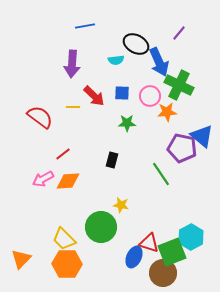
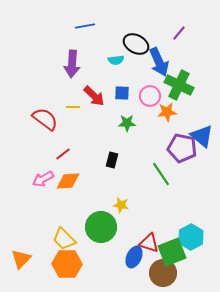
red semicircle: moved 5 px right, 2 px down
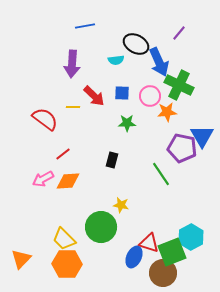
blue triangle: rotated 20 degrees clockwise
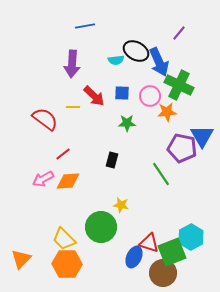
black ellipse: moved 7 px down
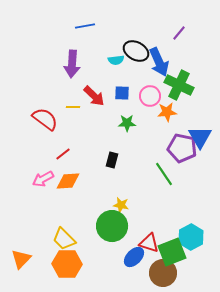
blue triangle: moved 2 px left, 1 px down
green line: moved 3 px right
green circle: moved 11 px right, 1 px up
blue ellipse: rotated 20 degrees clockwise
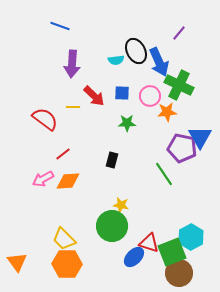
blue line: moved 25 px left; rotated 30 degrees clockwise
black ellipse: rotated 35 degrees clockwise
orange triangle: moved 4 px left, 3 px down; rotated 20 degrees counterclockwise
brown circle: moved 16 px right
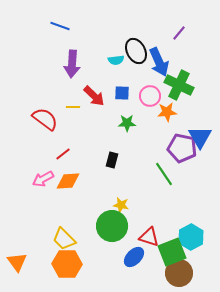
red triangle: moved 6 px up
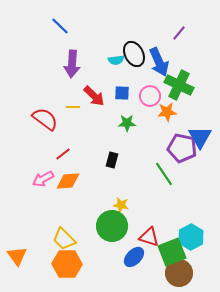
blue line: rotated 24 degrees clockwise
black ellipse: moved 2 px left, 3 px down
orange triangle: moved 6 px up
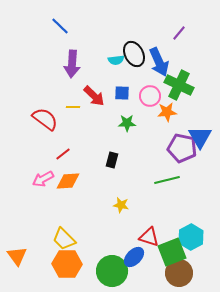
green line: moved 3 px right, 6 px down; rotated 70 degrees counterclockwise
green circle: moved 45 px down
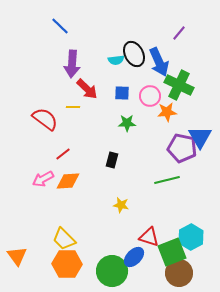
red arrow: moved 7 px left, 7 px up
